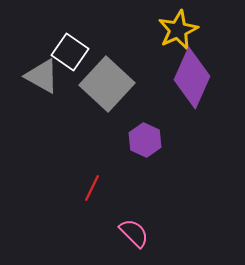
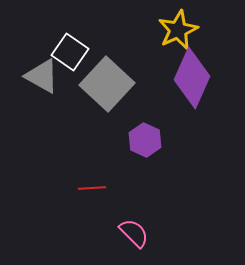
red line: rotated 60 degrees clockwise
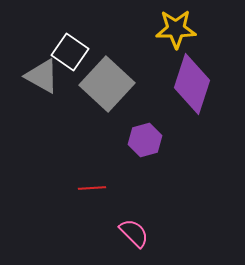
yellow star: moved 2 px left, 1 px up; rotated 24 degrees clockwise
purple diamond: moved 6 px down; rotated 6 degrees counterclockwise
purple hexagon: rotated 20 degrees clockwise
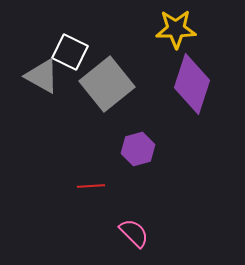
white square: rotated 9 degrees counterclockwise
gray square: rotated 8 degrees clockwise
purple hexagon: moved 7 px left, 9 px down
red line: moved 1 px left, 2 px up
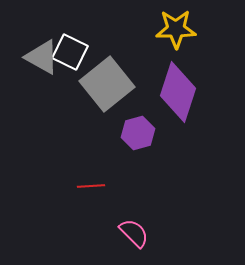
gray triangle: moved 19 px up
purple diamond: moved 14 px left, 8 px down
purple hexagon: moved 16 px up
